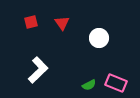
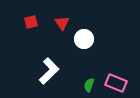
white circle: moved 15 px left, 1 px down
white L-shape: moved 11 px right, 1 px down
green semicircle: rotated 136 degrees clockwise
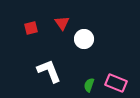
red square: moved 6 px down
white L-shape: rotated 68 degrees counterclockwise
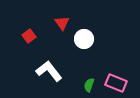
red square: moved 2 px left, 8 px down; rotated 24 degrees counterclockwise
white L-shape: rotated 16 degrees counterclockwise
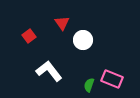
white circle: moved 1 px left, 1 px down
pink rectangle: moved 4 px left, 4 px up
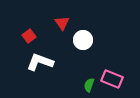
white L-shape: moved 9 px left, 9 px up; rotated 32 degrees counterclockwise
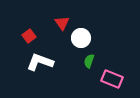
white circle: moved 2 px left, 2 px up
green semicircle: moved 24 px up
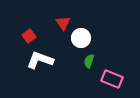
red triangle: moved 1 px right
white L-shape: moved 2 px up
